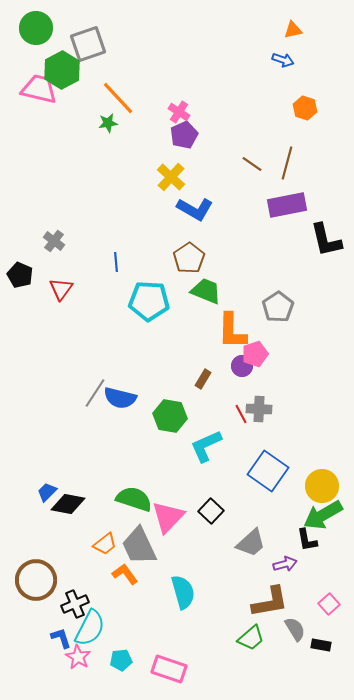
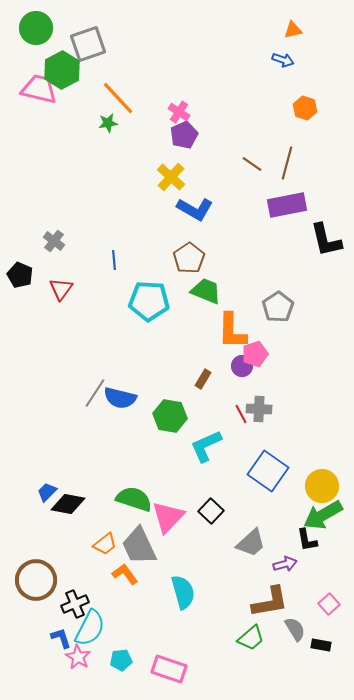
blue line at (116, 262): moved 2 px left, 2 px up
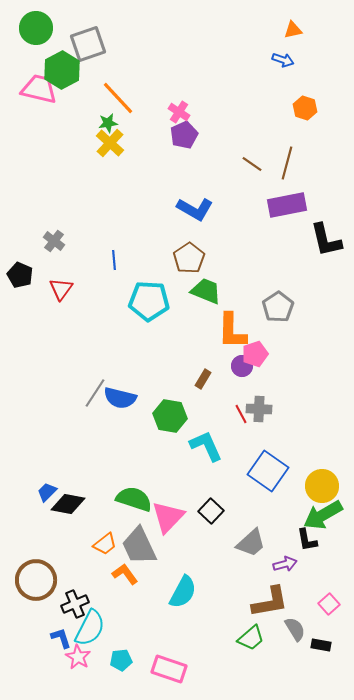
yellow cross at (171, 177): moved 61 px left, 34 px up
cyan L-shape at (206, 446): rotated 90 degrees clockwise
cyan semicircle at (183, 592): rotated 44 degrees clockwise
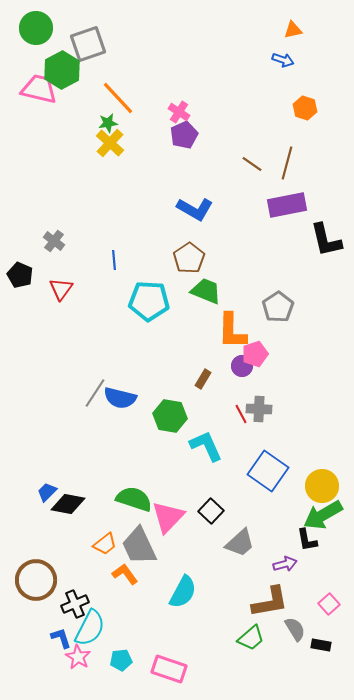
gray trapezoid at (251, 543): moved 11 px left
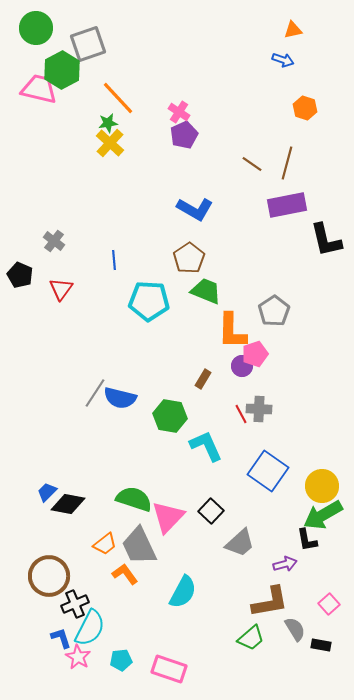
gray pentagon at (278, 307): moved 4 px left, 4 px down
brown circle at (36, 580): moved 13 px right, 4 px up
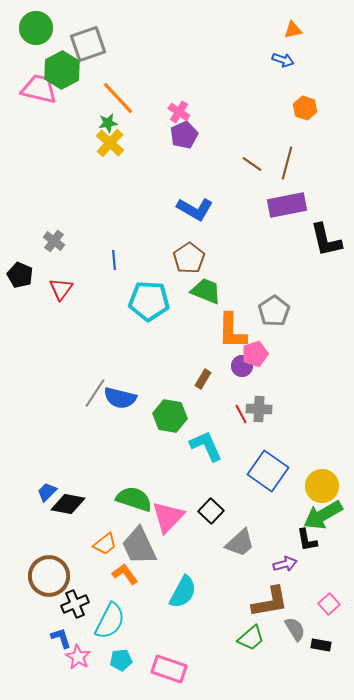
cyan semicircle at (90, 628): moved 20 px right, 7 px up
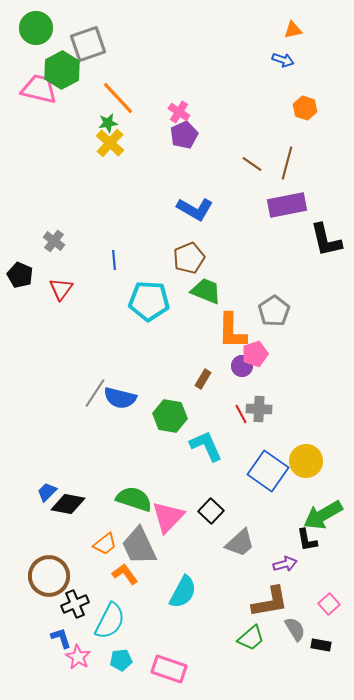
brown pentagon at (189, 258): rotated 12 degrees clockwise
yellow circle at (322, 486): moved 16 px left, 25 px up
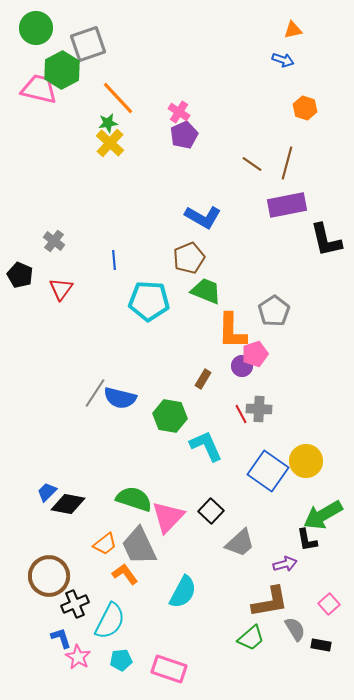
blue L-shape at (195, 209): moved 8 px right, 8 px down
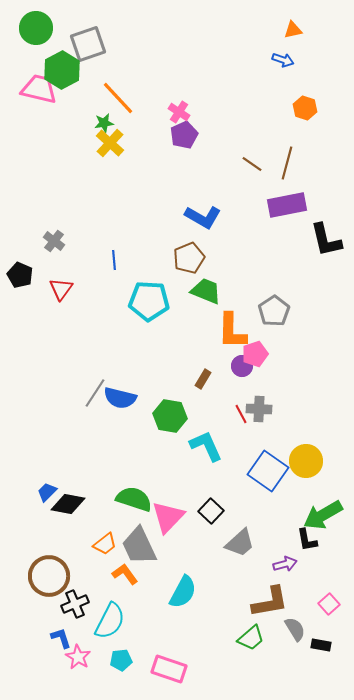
green star at (108, 123): moved 4 px left
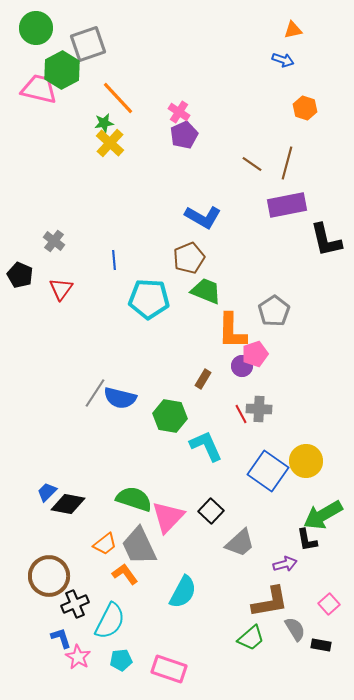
cyan pentagon at (149, 301): moved 2 px up
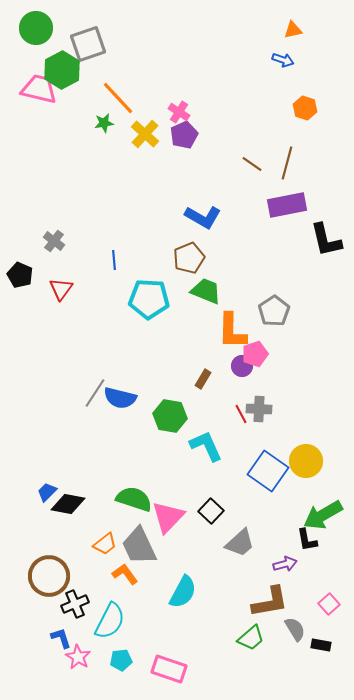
yellow cross at (110, 143): moved 35 px right, 9 px up
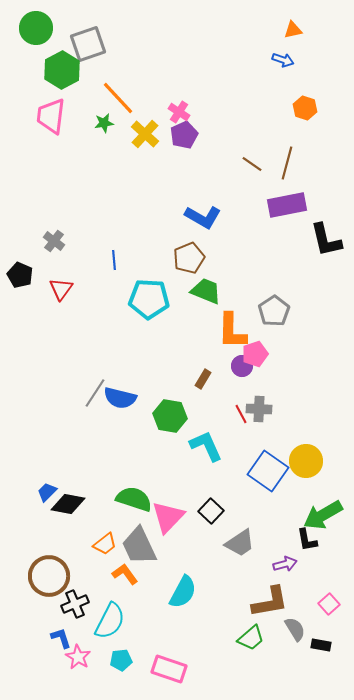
pink trapezoid at (39, 89): moved 12 px right, 27 px down; rotated 96 degrees counterclockwise
gray trapezoid at (240, 543): rotated 8 degrees clockwise
